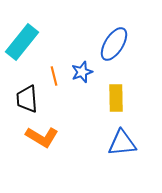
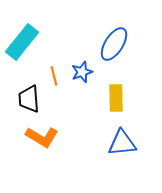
black trapezoid: moved 2 px right
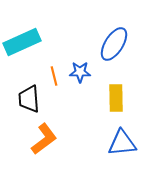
cyan rectangle: rotated 27 degrees clockwise
blue star: moved 2 px left; rotated 20 degrees clockwise
orange L-shape: moved 2 px right, 2 px down; rotated 68 degrees counterclockwise
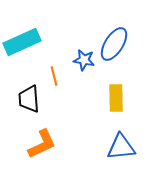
blue star: moved 4 px right, 12 px up; rotated 10 degrees clockwise
orange L-shape: moved 2 px left, 5 px down; rotated 12 degrees clockwise
blue triangle: moved 1 px left, 4 px down
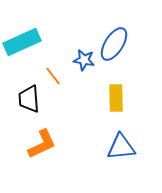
orange line: moved 1 px left; rotated 24 degrees counterclockwise
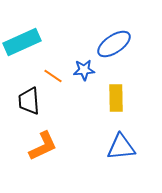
blue ellipse: rotated 24 degrees clockwise
blue star: moved 10 px down; rotated 15 degrees counterclockwise
orange line: rotated 18 degrees counterclockwise
black trapezoid: moved 2 px down
orange L-shape: moved 1 px right, 2 px down
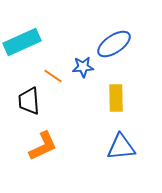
blue star: moved 1 px left, 3 px up
